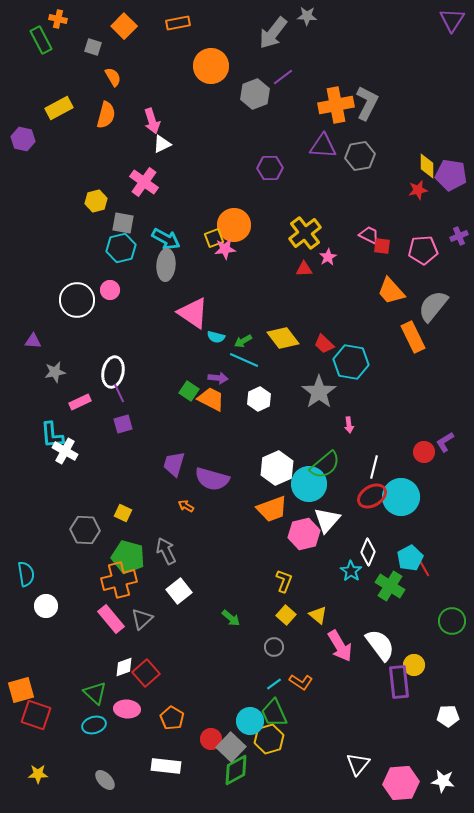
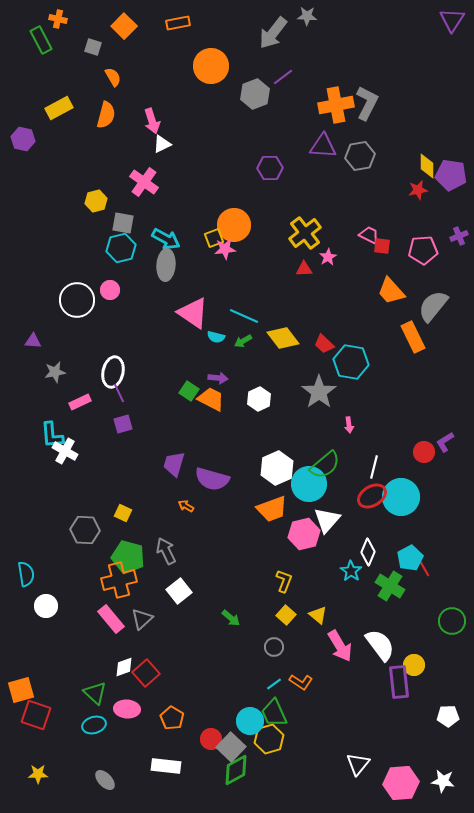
cyan line at (244, 360): moved 44 px up
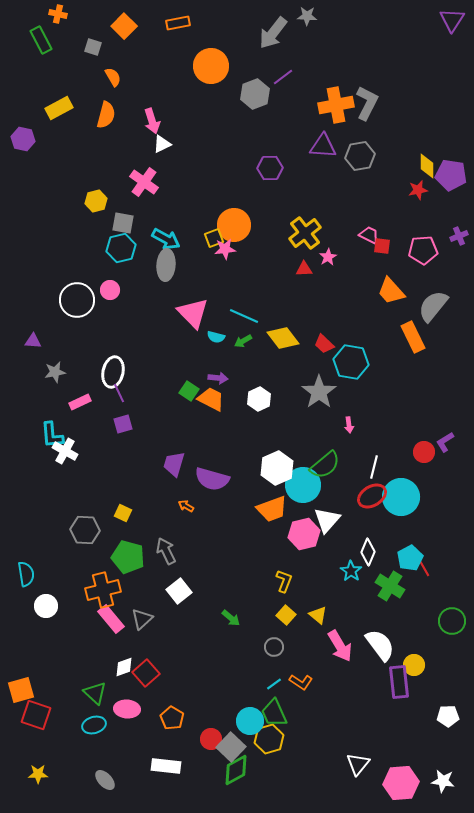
orange cross at (58, 19): moved 5 px up
pink triangle at (193, 313): rotated 12 degrees clockwise
cyan circle at (309, 484): moved 6 px left, 1 px down
orange cross at (119, 580): moved 16 px left, 10 px down
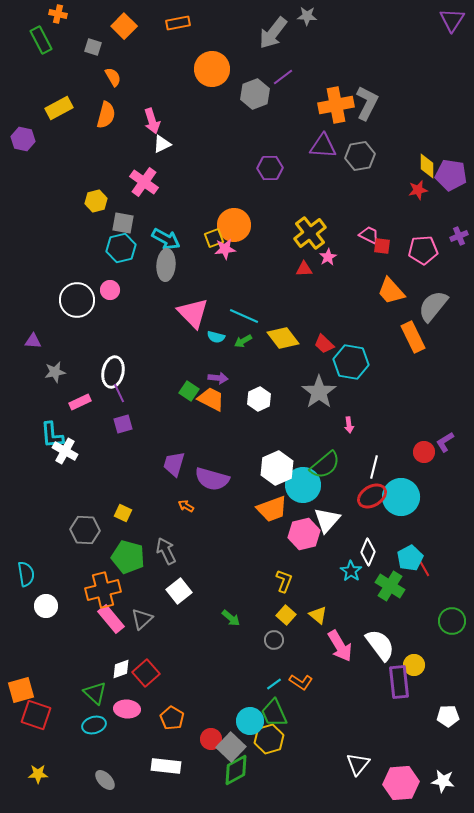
orange circle at (211, 66): moved 1 px right, 3 px down
yellow cross at (305, 233): moved 5 px right
gray circle at (274, 647): moved 7 px up
white diamond at (124, 667): moved 3 px left, 2 px down
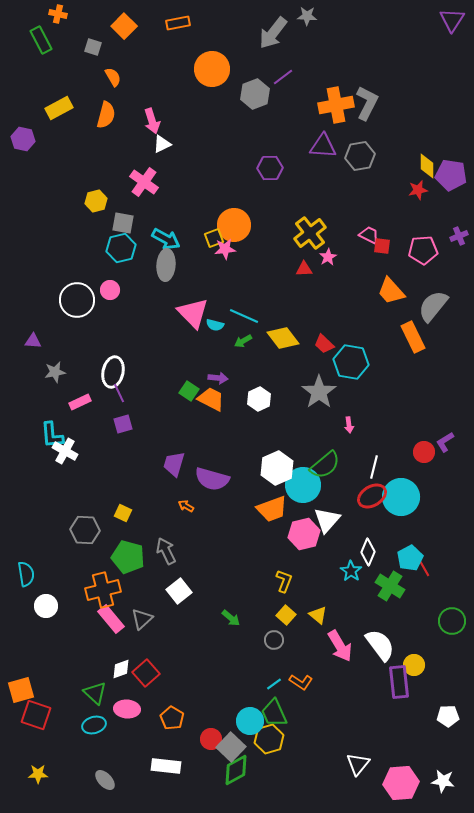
cyan semicircle at (216, 337): moved 1 px left, 12 px up
